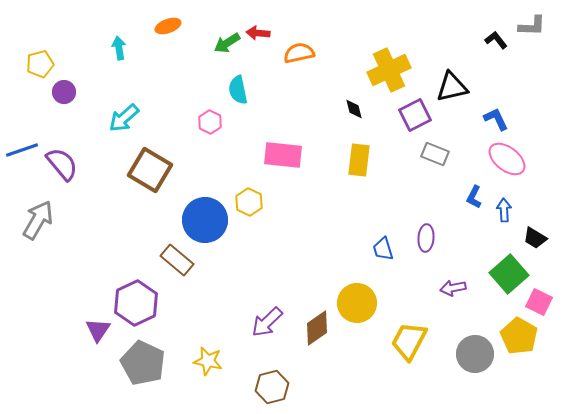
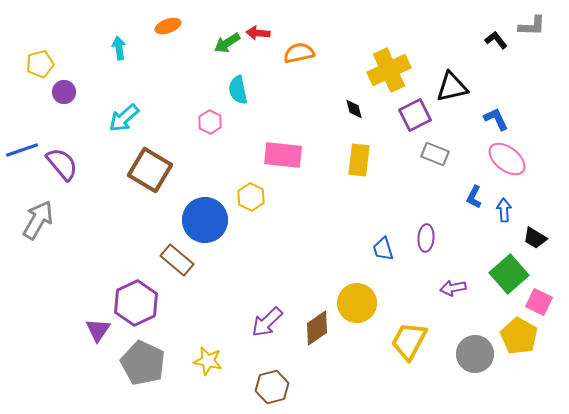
yellow hexagon at (249, 202): moved 2 px right, 5 px up
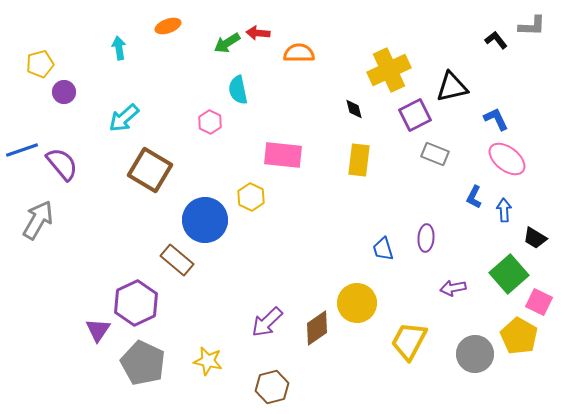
orange semicircle at (299, 53): rotated 12 degrees clockwise
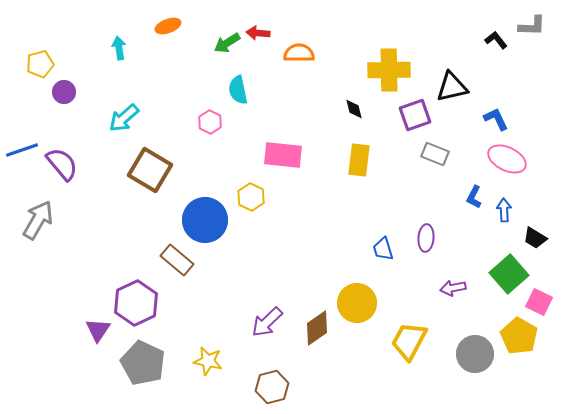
yellow cross at (389, 70): rotated 24 degrees clockwise
purple square at (415, 115): rotated 8 degrees clockwise
pink ellipse at (507, 159): rotated 12 degrees counterclockwise
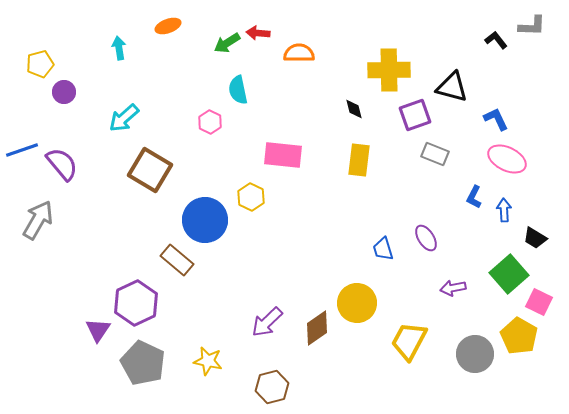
black triangle at (452, 87): rotated 28 degrees clockwise
purple ellipse at (426, 238): rotated 36 degrees counterclockwise
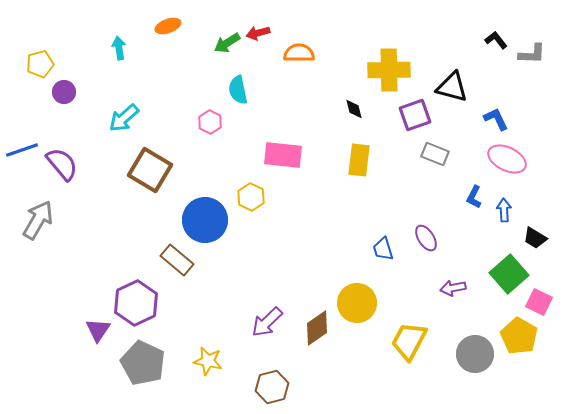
gray L-shape at (532, 26): moved 28 px down
red arrow at (258, 33): rotated 20 degrees counterclockwise
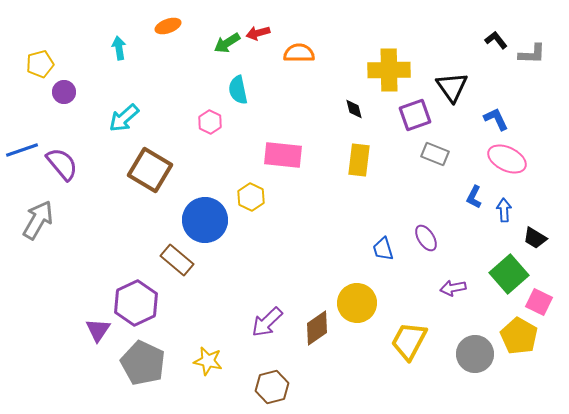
black triangle at (452, 87): rotated 40 degrees clockwise
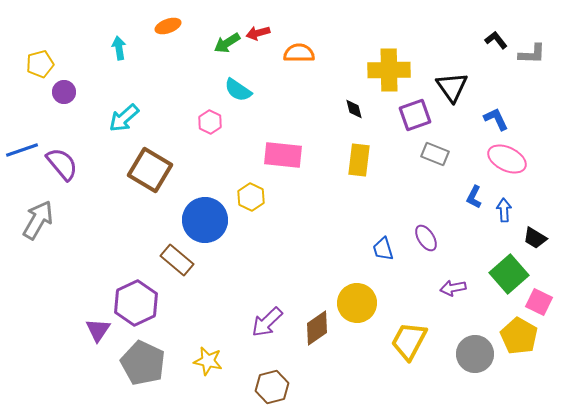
cyan semicircle at (238, 90): rotated 44 degrees counterclockwise
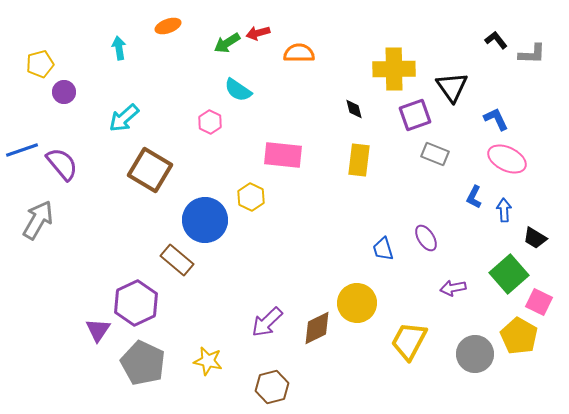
yellow cross at (389, 70): moved 5 px right, 1 px up
brown diamond at (317, 328): rotated 9 degrees clockwise
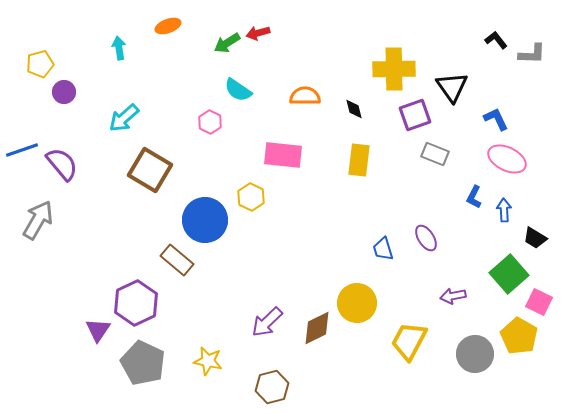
orange semicircle at (299, 53): moved 6 px right, 43 px down
purple arrow at (453, 288): moved 8 px down
